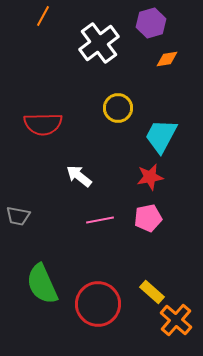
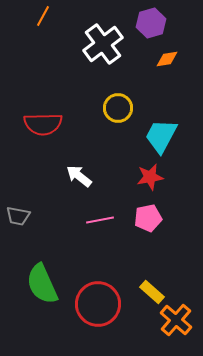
white cross: moved 4 px right, 1 px down
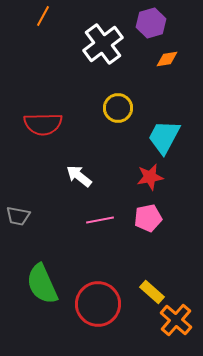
cyan trapezoid: moved 3 px right, 1 px down
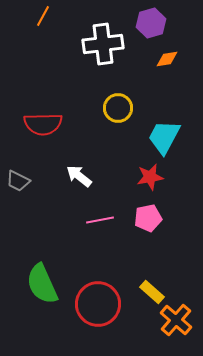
white cross: rotated 30 degrees clockwise
gray trapezoid: moved 35 px up; rotated 15 degrees clockwise
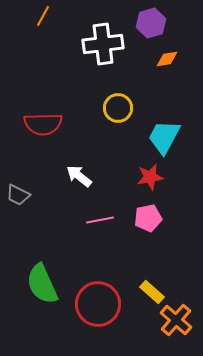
gray trapezoid: moved 14 px down
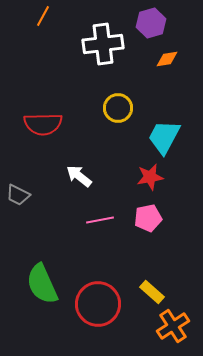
orange cross: moved 3 px left, 6 px down; rotated 16 degrees clockwise
